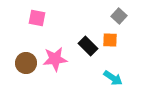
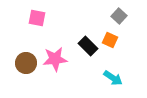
orange square: rotated 21 degrees clockwise
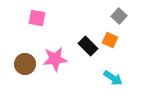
brown circle: moved 1 px left, 1 px down
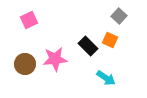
pink square: moved 8 px left, 2 px down; rotated 36 degrees counterclockwise
cyan arrow: moved 7 px left
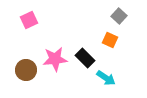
black rectangle: moved 3 px left, 12 px down
brown circle: moved 1 px right, 6 px down
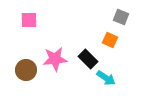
gray square: moved 2 px right, 1 px down; rotated 21 degrees counterclockwise
pink square: rotated 24 degrees clockwise
black rectangle: moved 3 px right, 1 px down
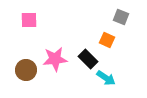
orange square: moved 3 px left
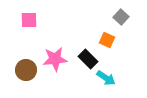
gray square: rotated 21 degrees clockwise
